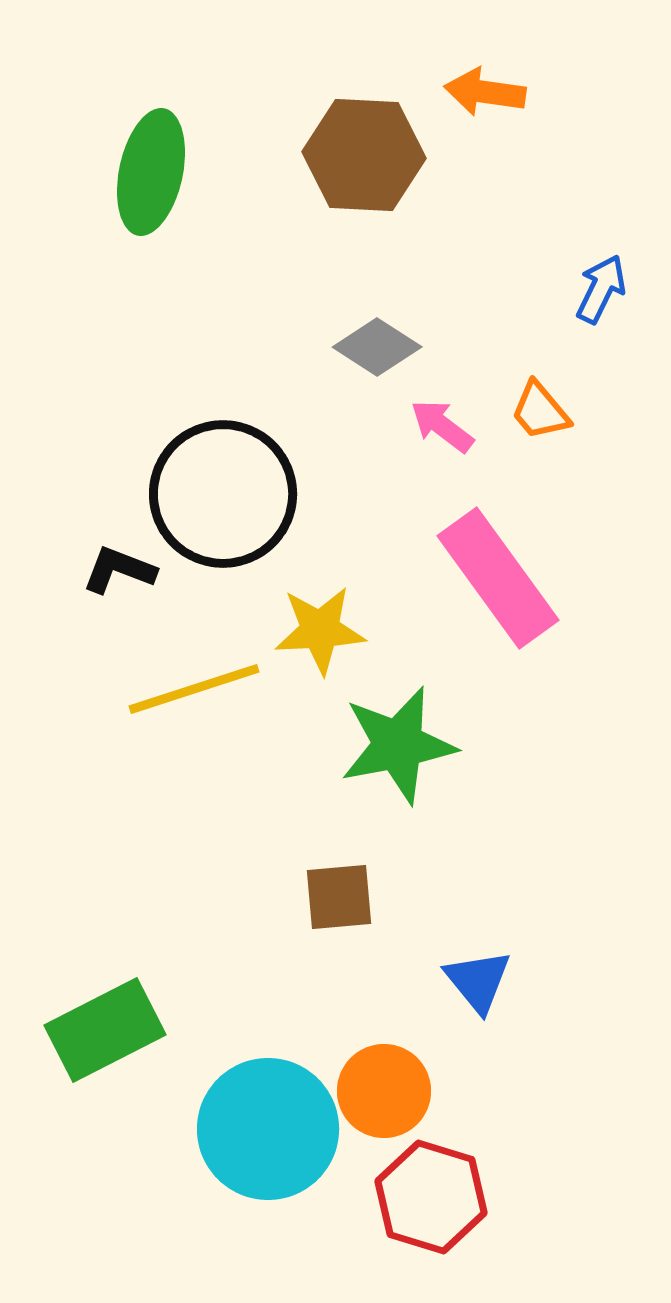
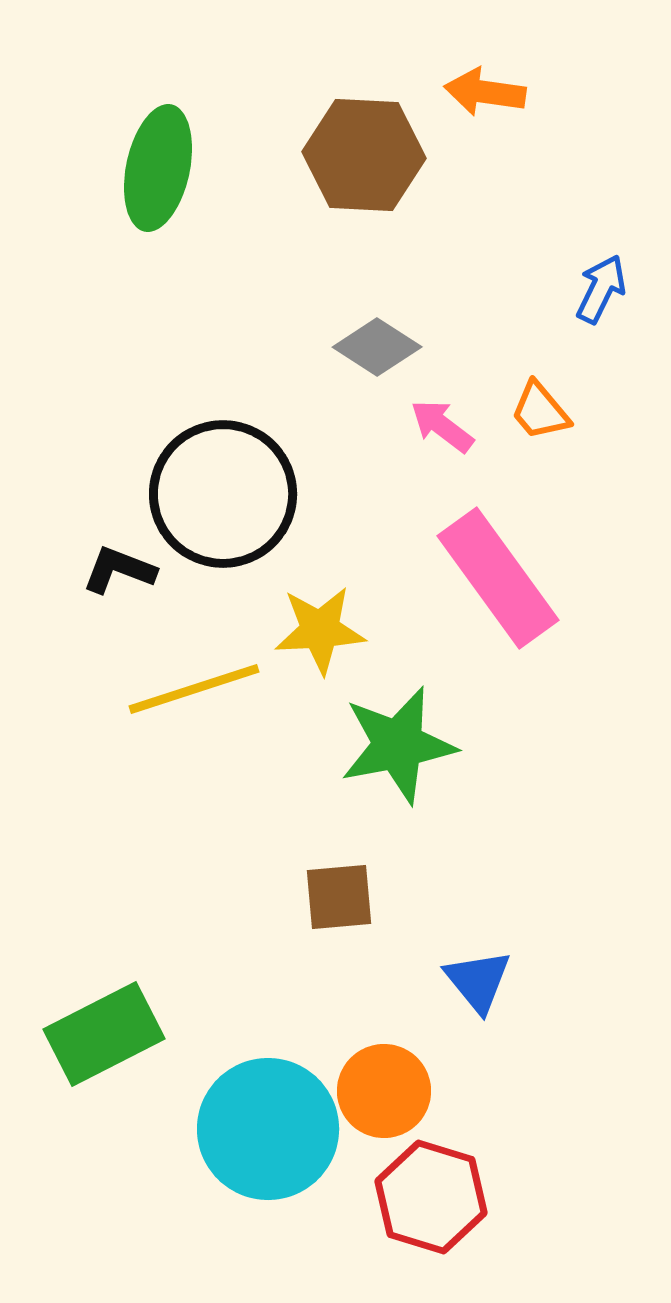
green ellipse: moved 7 px right, 4 px up
green rectangle: moved 1 px left, 4 px down
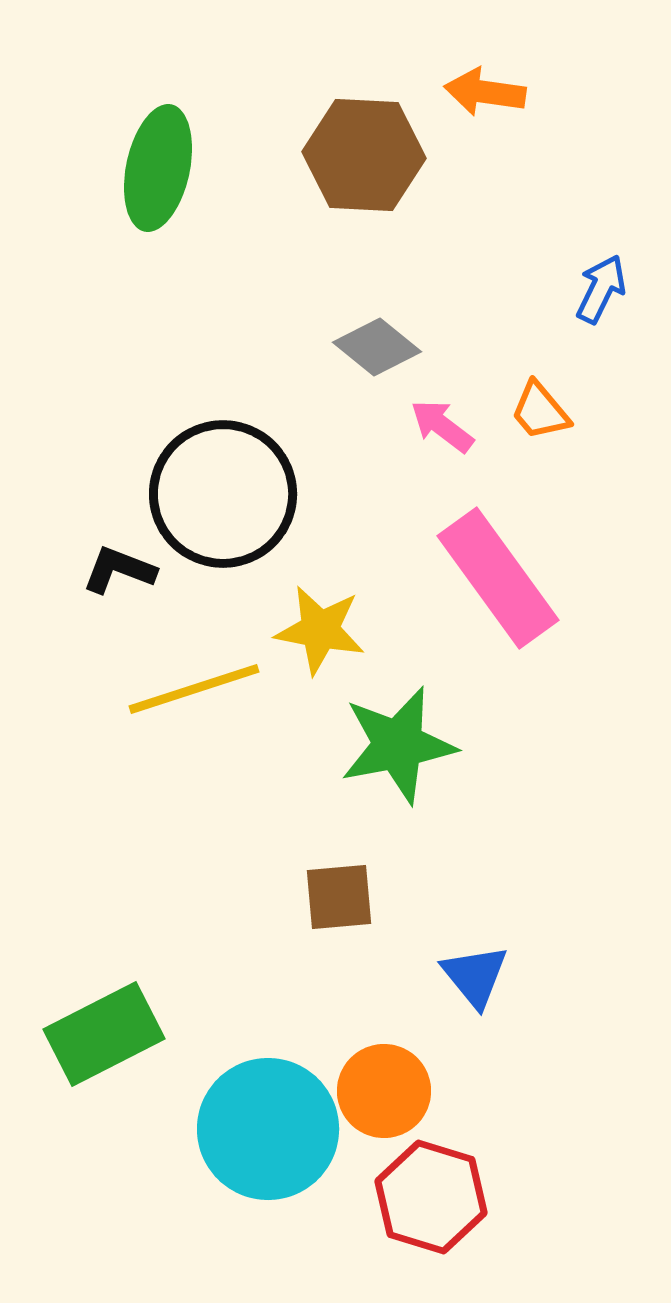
gray diamond: rotated 6 degrees clockwise
yellow star: rotated 14 degrees clockwise
blue triangle: moved 3 px left, 5 px up
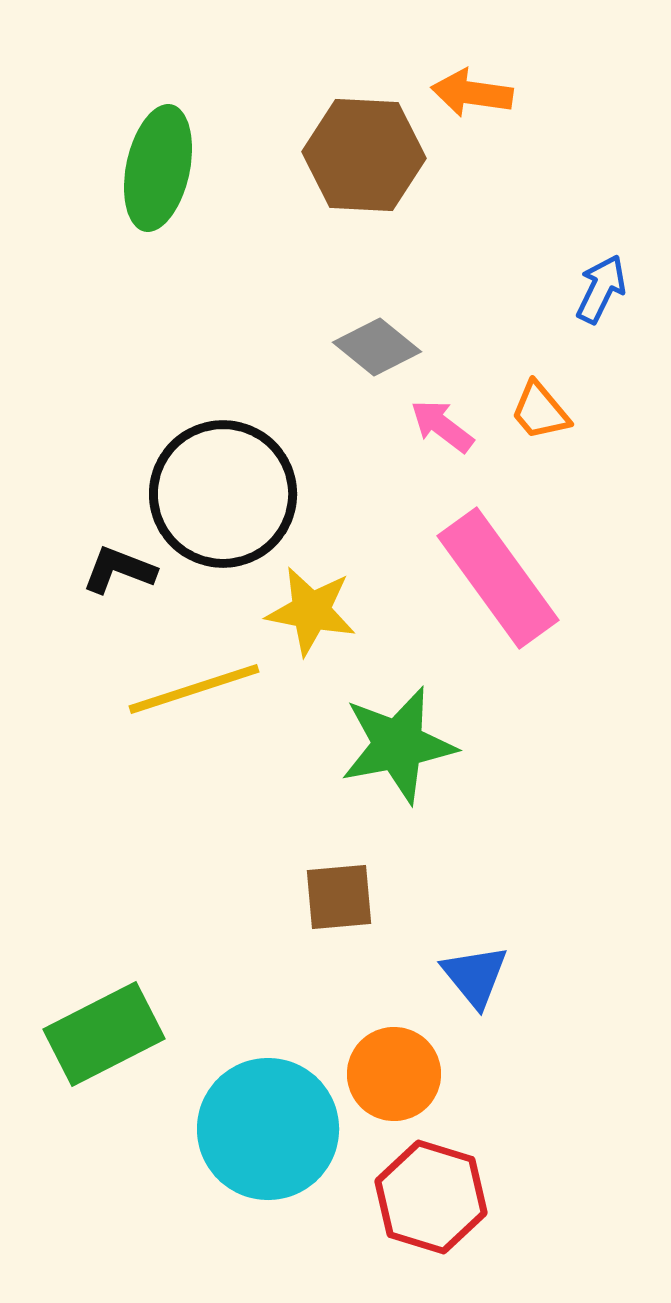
orange arrow: moved 13 px left, 1 px down
yellow star: moved 9 px left, 19 px up
orange circle: moved 10 px right, 17 px up
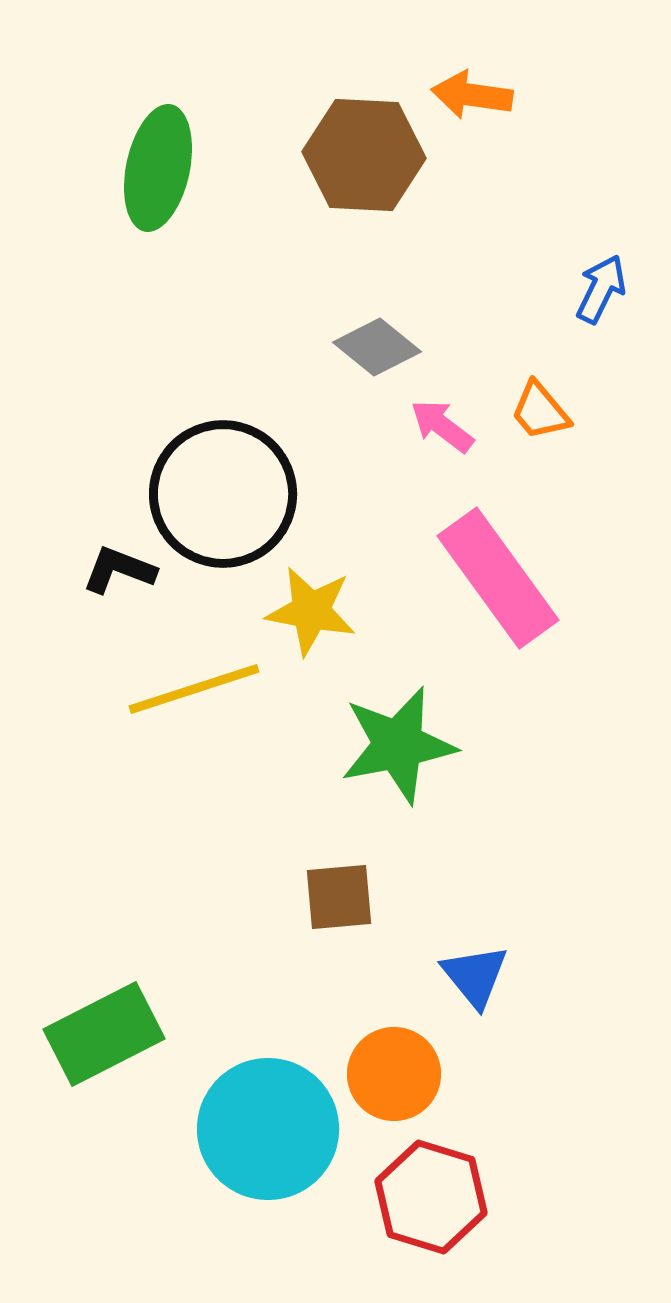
orange arrow: moved 2 px down
